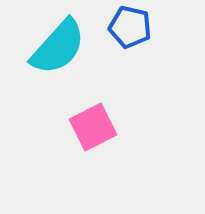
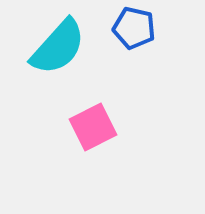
blue pentagon: moved 4 px right, 1 px down
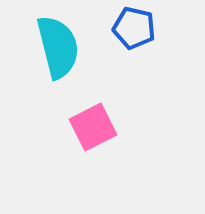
cyan semicircle: rotated 56 degrees counterclockwise
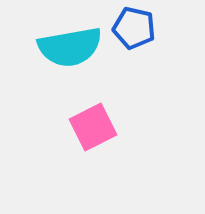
cyan semicircle: moved 12 px right; rotated 94 degrees clockwise
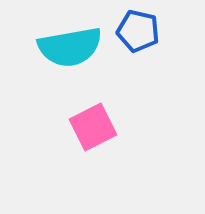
blue pentagon: moved 4 px right, 3 px down
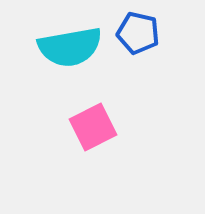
blue pentagon: moved 2 px down
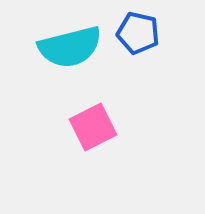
cyan semicircle: rotated 4 degrees counterclockwise
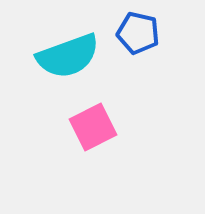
cyan semicircle: moved 2 px left, 9 px down; rotated 6 degrees counterclockwise
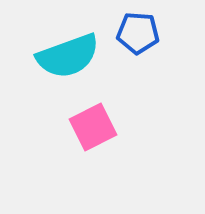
blue pentagon: rotated 9 degrees counterclockwise
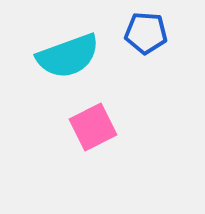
blue pentagon: moved 8 px right
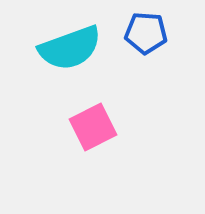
cyan semicircle: moved 2 px right, 8 px up
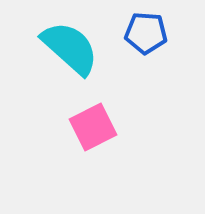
cyan semicircle: rotated 118 degrees counterclockwise
